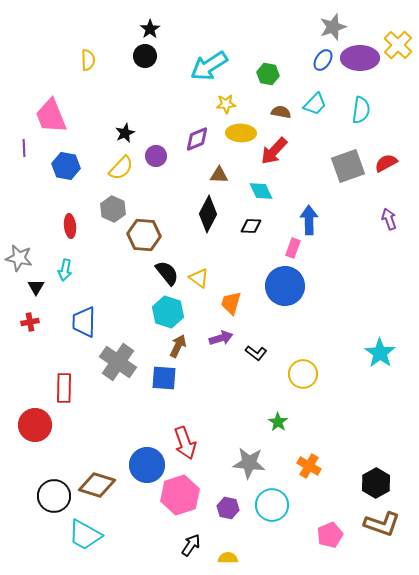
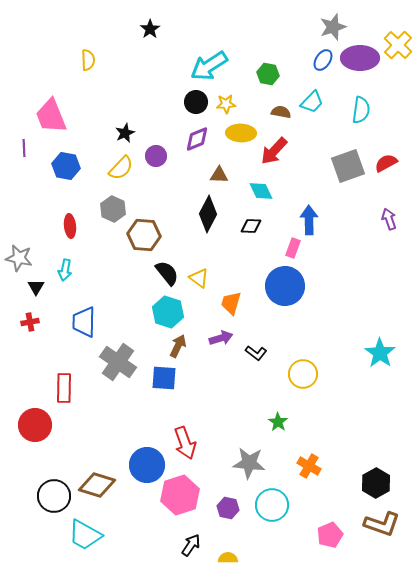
black circle at (145, 56): moved 51 px right, 46 px down
cyan trapezoid at (315, 104): moved 3 px left, 2 px up
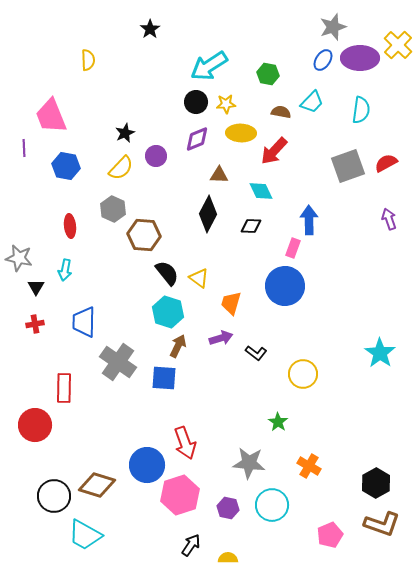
red cross at (30, 322): moved 5 px right, 2 px down
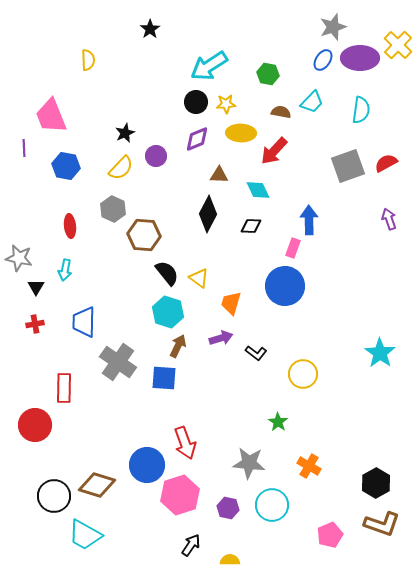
cyan diamond at (261, 191): moved 3 px left, 1 px up
yellow semicircle at (228, 558): moved 2 px right, 2 px down
